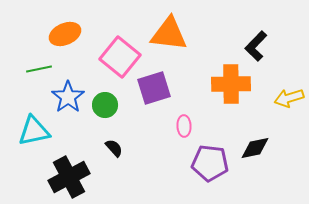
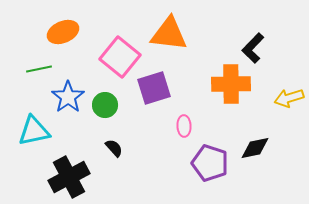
orange ellipse: moved 2 px left, 2 px up
black L-shape: moved 3 px left, 2 px down
purple pentagon: rotated 12 degrees clockwise
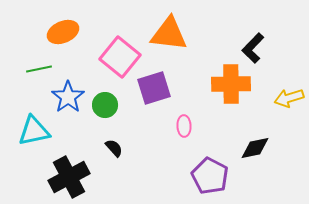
purple pentagon: moved 13 px down; rotated 9 degrees clockwise
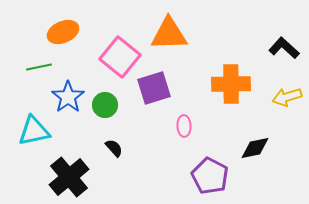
orange triangle: rotated 9 degrees counterclockwise
black L-shape: moved 31 px right; rotated 88 degrees clockwise
green line: moved 2 px up
yellow arrow: moved 2 px left, 1 px up
black cross: rotated 12 degrees counterclockwise
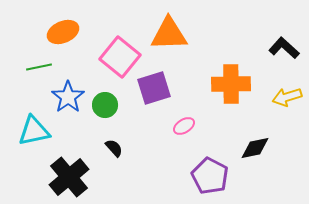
pink ellipse: rotated 60 degrees clockwise
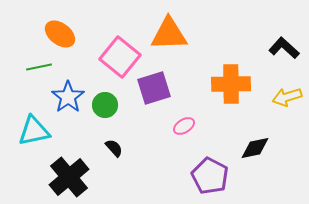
orange ellipse: moved 3 px left, 2 px down; rotated 60 degrees clockwise
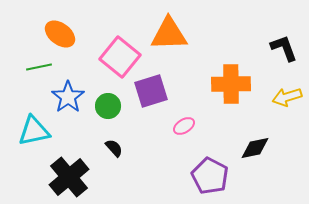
black L-shape: rotated 28 degrees clockwise
purple square: moved 3 px left, 3 px down
green circle: moved 3 px right, 1 px down
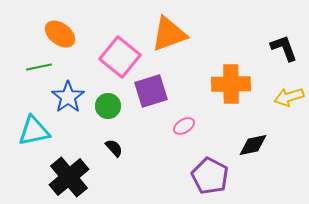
orange triangle: rotated 18 degrees counterclockwise
yellow arrow: moved 2 px right
black diamond: moved 2 px left, 3 px up
